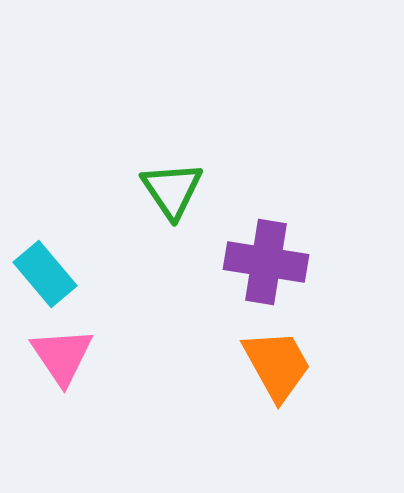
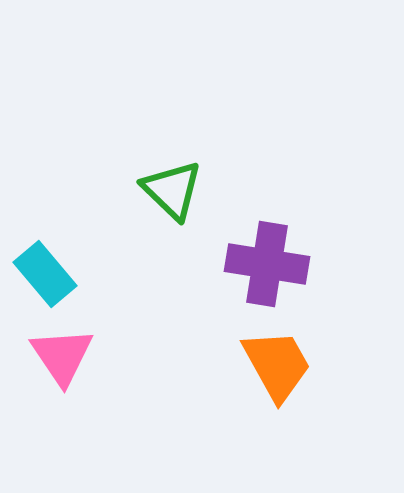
green triangle: rotated 12 degrees counterclockwise
purple cross: moved 1 px right, 2 px down
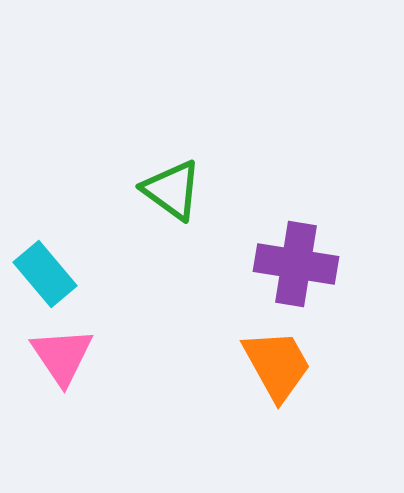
green triangle: rotated 8 degrees counterclockwise
purple cross: moved 29 px right
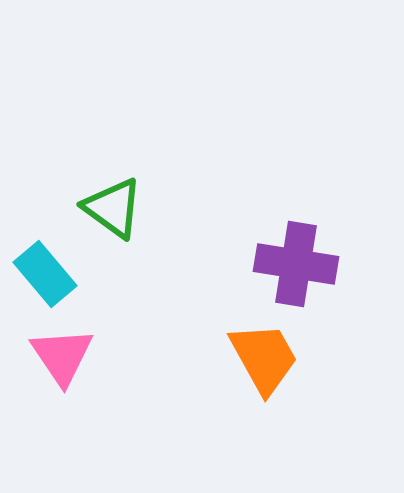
green triangle: moved 59 px left, 18 px down
orange trapezoid: moved 13 px left, 7 px up
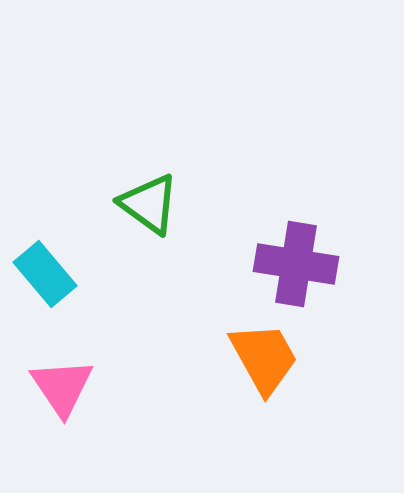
green triangle: moved 36 px right, 4 px up
pink triangle: moved 31 px down
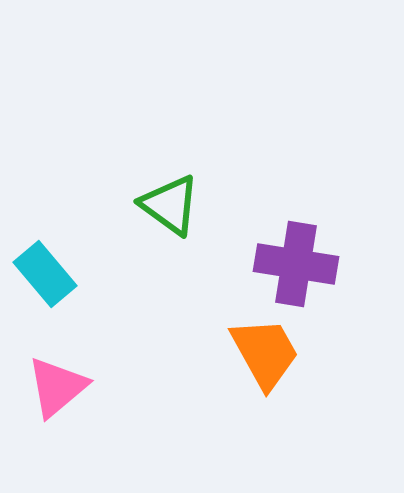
green triangle: moved 21 px right, 1 px down
orange trapezoid: moved 1 px right, 5 px up
pink triangle: moved 5 px left; rotated 24 degrees clockwise
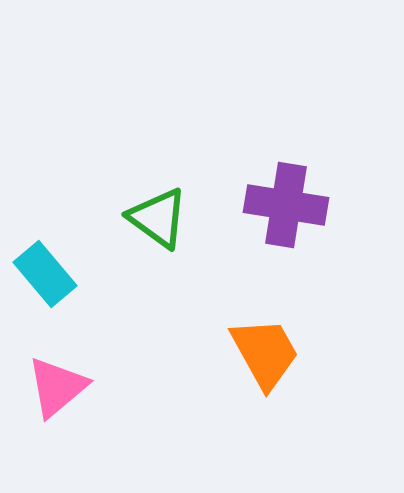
green triangle: moved 12 px left, 13 px down
purple cross: moved 10 px left, 59 px up
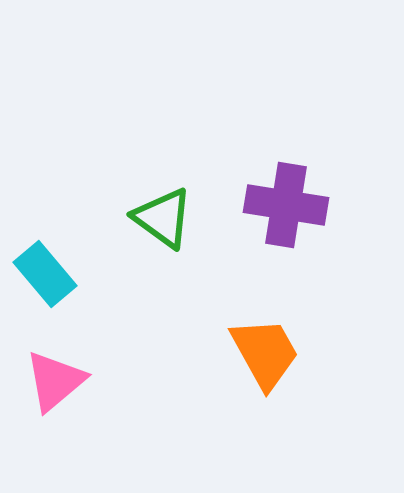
green triangle: moved 5 px right
pink triangle: moved 2 px left, 6 px up
